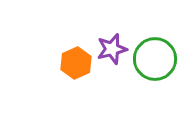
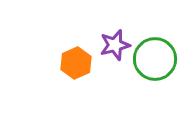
purple star: moved 3 px right, 4 px up
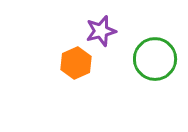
purple star: moved 14 px left, 14 px up
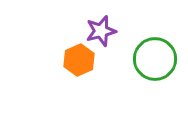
orange hexagon: moved 3 px right, 3 px up
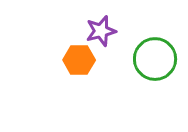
orange hexagon: rotated 24 degrees clockwise
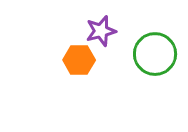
green circle: moved 5 px up
